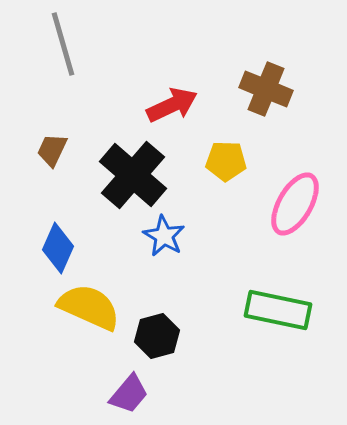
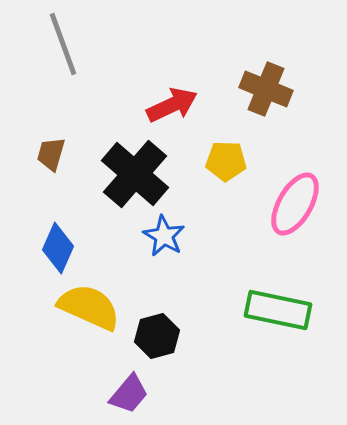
gray line: rotated 4 degrees counterclockwise
brown trapezoid: moved 1 px left, 4 px down; rotated 9 degrees counterclockwise
black cross: moved 2 px right, 1 px up
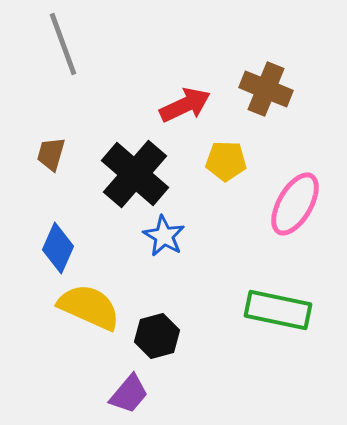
red arrow: moved 13 px right
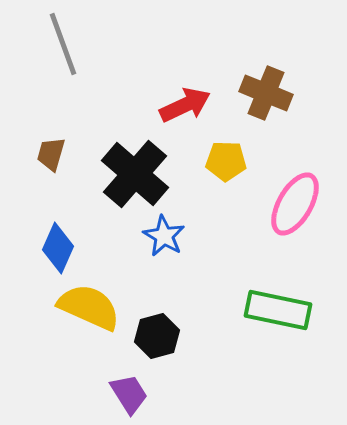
brown cross: moved 4 px down
purple trapezoid: rotated 72 degrees counterclockwise
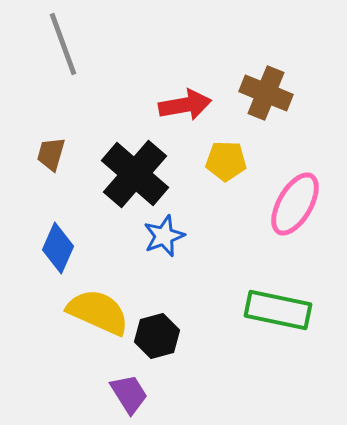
red arrow: rotated 15 degrees clockwise
blue star: rotated 21 degrees clockwise
yellow semicircle: moved 9 px right, 5 px down
